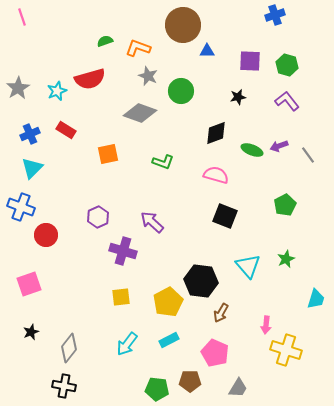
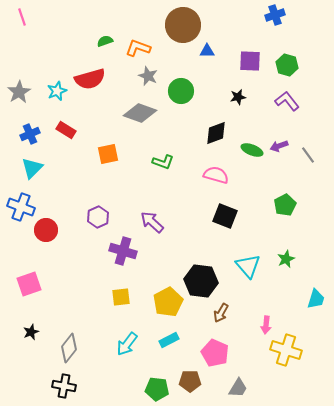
gray star at (18, 88): moved 1 px right, 4 px down
red circle at (46, 235): moved 5 px up
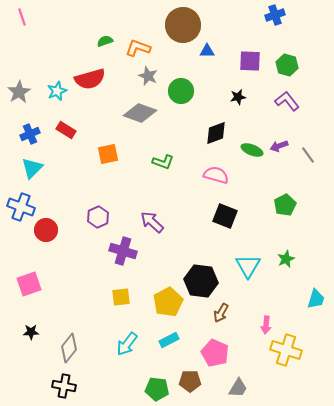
cyan triangle at (248, 266): rotated 12 degrees clockwise
black star at (31, 332): rotated 21 degrees clockwise
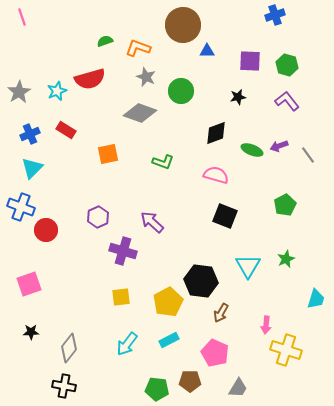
gray star at (148, 76): moved 2 px left, 1 px down
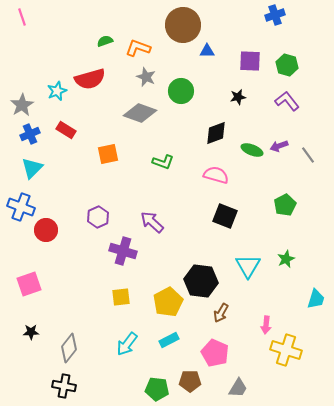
gray star at (19, 92): moved 3 px right, 13 px down
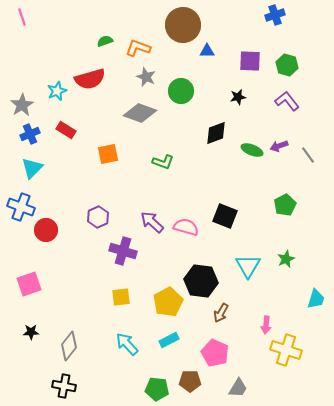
pink semicircle at (216, 175): moved 30 px left, 52 px down
cyan arrow at (127, 344): rotated 100 degrees clockwise
gray diamond at (69, 348): moved 2 px up
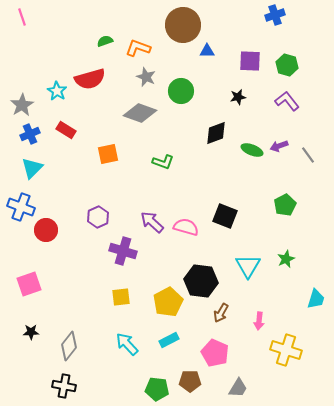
cyan star at (57, 91): rotated 18 degrees counterclockwise
pink arrow at (266, 325): moved 7 px left, 4 px up
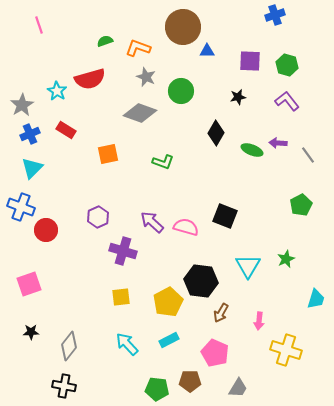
pink line at (22, 17): moved 17 px right, 8 px down
brown circle at (183, 25): moved 2 px down
black diamond at (216, 133): rotated 40 degrees counterclockwise
purple arrow at (279, 146): moved 1 px left, 3 px up; rotated 24 degrees clockwise
green pentagon at (285, 205): moved 16 px right
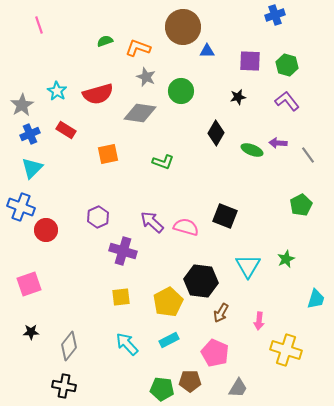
red semicircle at (90, 79): moved 8 px right, 15 px down
gray diamond at (140, 113): rotated 12 degrees counterclockwise
green pentagon at (157, 389): moved 5 px right
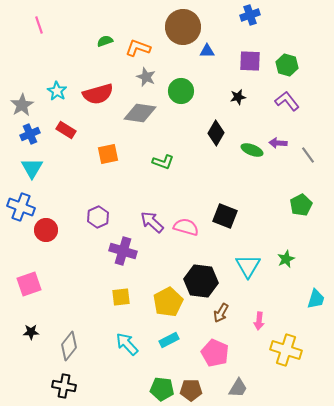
blue cross at (275, 15): moved 25 px left
cyan triangle at (32, 168): rotated 15 degrees counterclockwise
brown pentagon at (190, 381): moved 1 px right, 9 px down
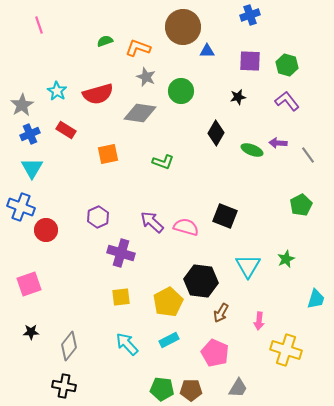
purple cross at (123, 251): moved 2 px left, 2 px down
